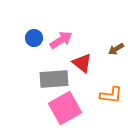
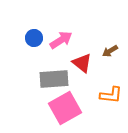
brown arrow: moved 6 px left, 2 px down
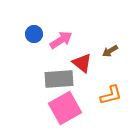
blue circle: moved 4 px up
gray rectangle: moved 5 px right
orange L-shape: rotated 20 degrees counterclockwise
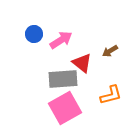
gray rectangle: moved 4 px right
